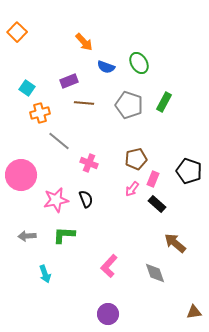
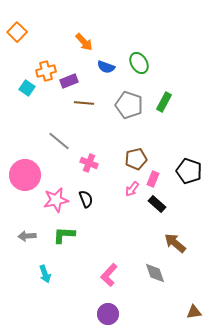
orange cross: moved 6 px right, 42 px up
pink circle: moved 4 px right
pink L-shape: moved 9 px down
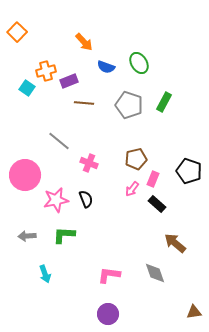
pink L-shape: rotated 55 degrees clockwise
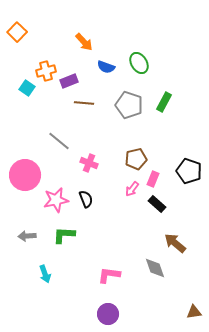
gray diamond: moved 5 px up
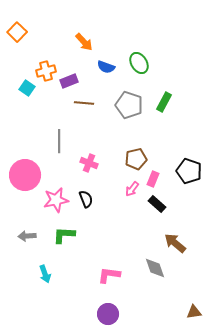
gray line: rotated 50 degrees clockwise
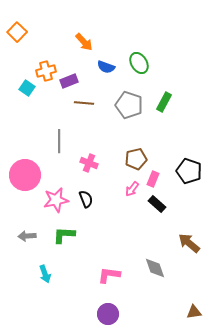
brown arrow: moved 14 px right
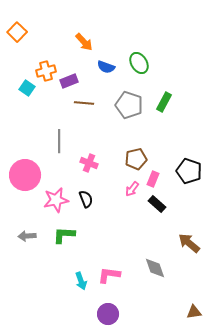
cyan arrow: moved 36 px right, 7 px down
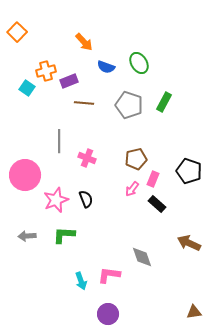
pink cross: moved 2 px left, 5 px up
pink star: rotated 10 degrees counterclockwise
brown arrow: rotated 15 degrees counterclockwise
gray diamond: moved 13 px left, 11 px up
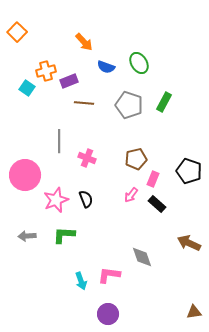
pink arrow: moved 1 px left, 6 px down
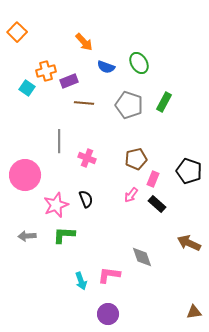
pink star: moved 5 px down
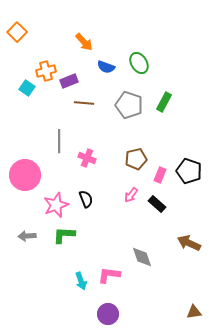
pink rectangle: moved 7 px right, 4 px up
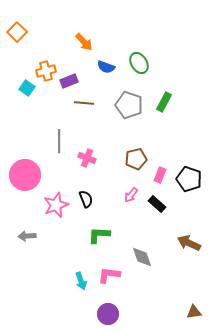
black pentagon: moved 8 px down
green L-shape: moved 35 px right
